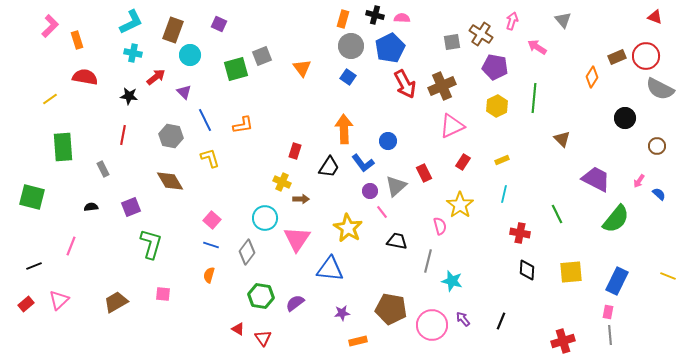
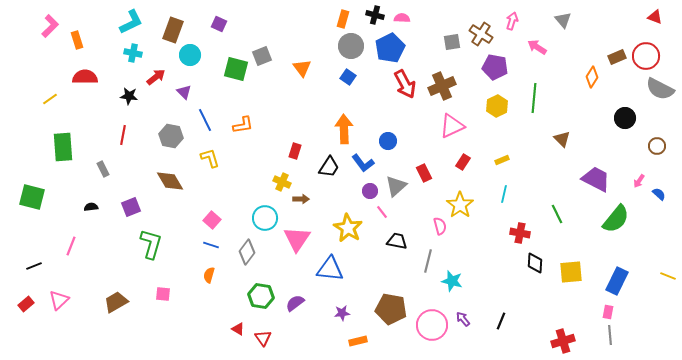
green square at (236, 69): rotated 30 degrees clockwise
red semicircle at (85, 77): rotated 10 degrees counterclockwise
black diamond at (527, 270): moved 8 px right, 7 px up
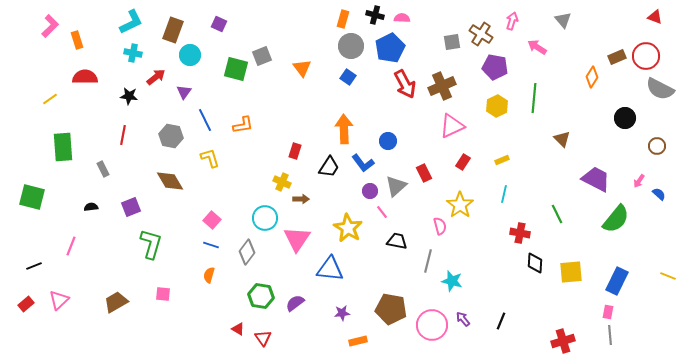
purple triangle at (184, 92): rotated 21 degrees clockwise
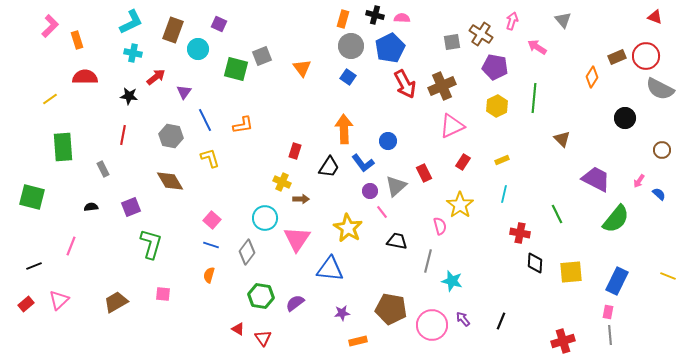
cyan circle at (190, 55): moved 8 px right, 6 px up
brown circle at (657, 146): moved 5 px right, 4 px down
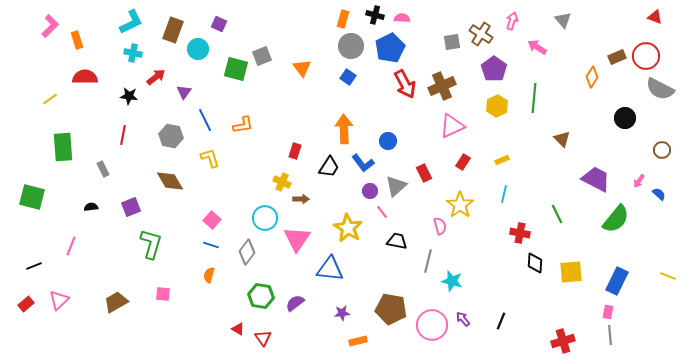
purple pentagon at (495, 67): moved 1 px left, 2 px down; rotated 25 degrees clockwise
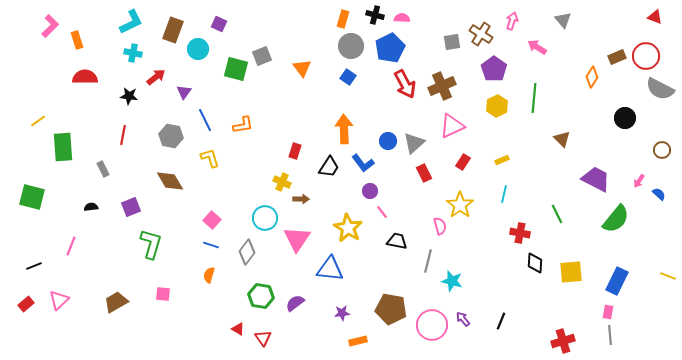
yellow line at (50, 99): moved 12 px left, 22 px down
gray triangle at (396, 186): moved 18 px right, 43 px up
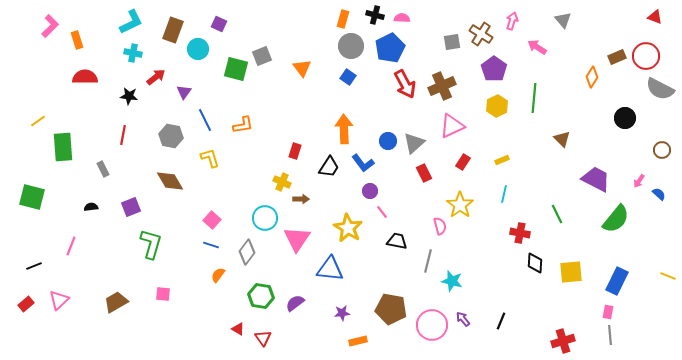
orange semicircle at (209, 275): moved 9 px right; rotated 21 degrees clockwise
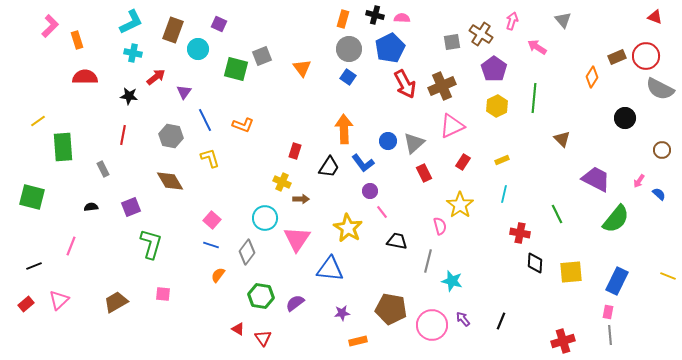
gray circle at (351, 46): moved 2 px left, 3 px down
orange L-shape at (243, 125): rotated 30 degrees clockwise
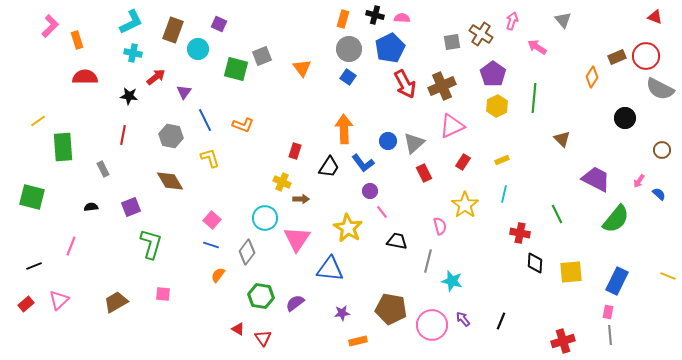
purple pentagon at (494, 69): moved 1 px left, 5 px down
yellow star at (460, 205): moved 5 px right
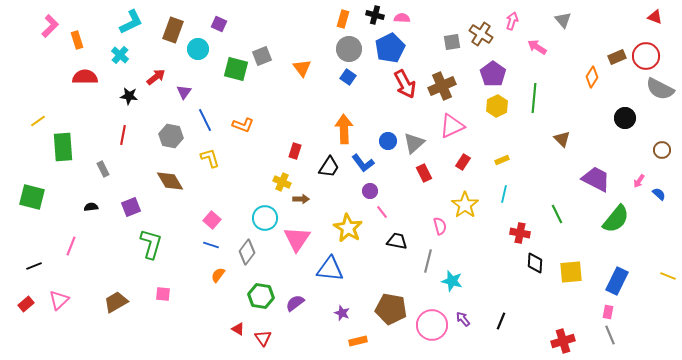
cyan cross at (133, 53): moved 13 px left, 2 px down; rotated 30 degrees clockwise
purple star at (342, 313): rotated 28 degrees clockwise
gray line at (610, 335): rotated 18 degrees counterclockwise
